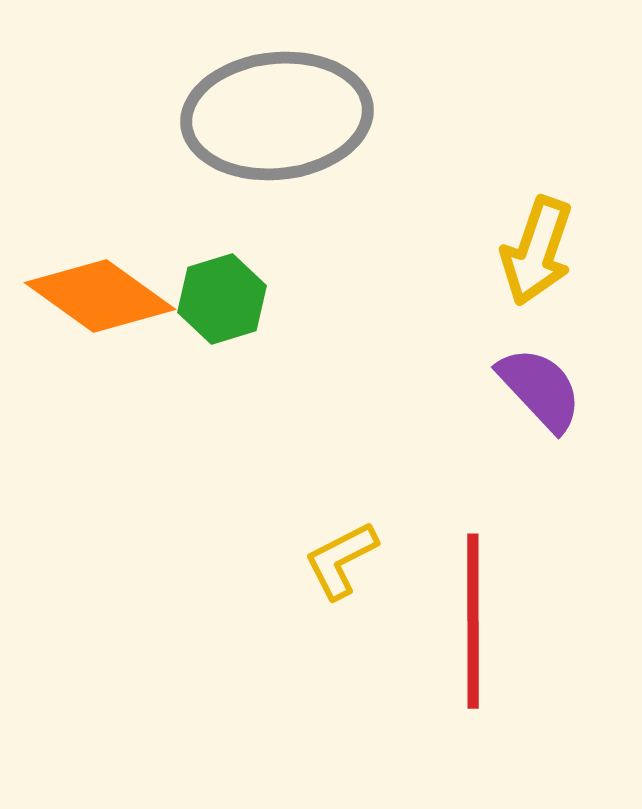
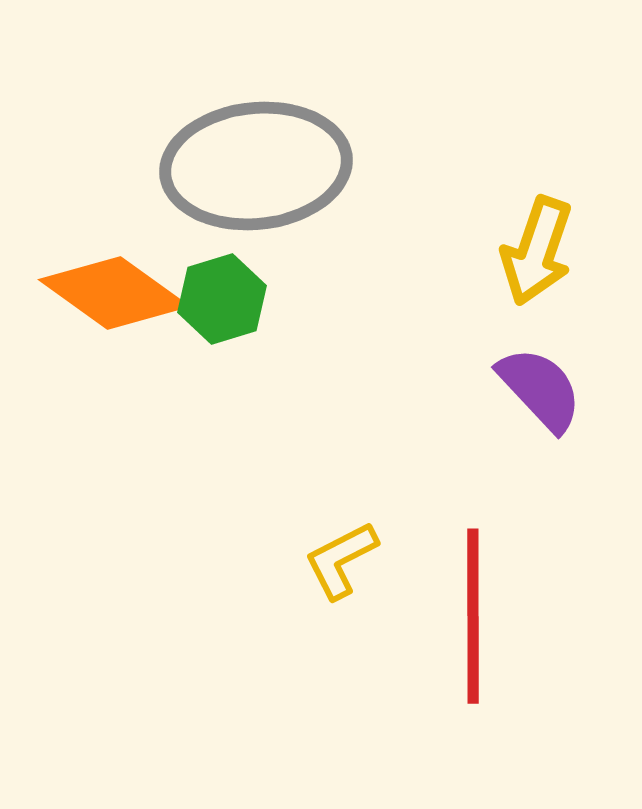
gray ellipse: moved 21 px left, 50 px down
orange diamond: moved 14 px right, 3 px up
red line: moved 5 px up
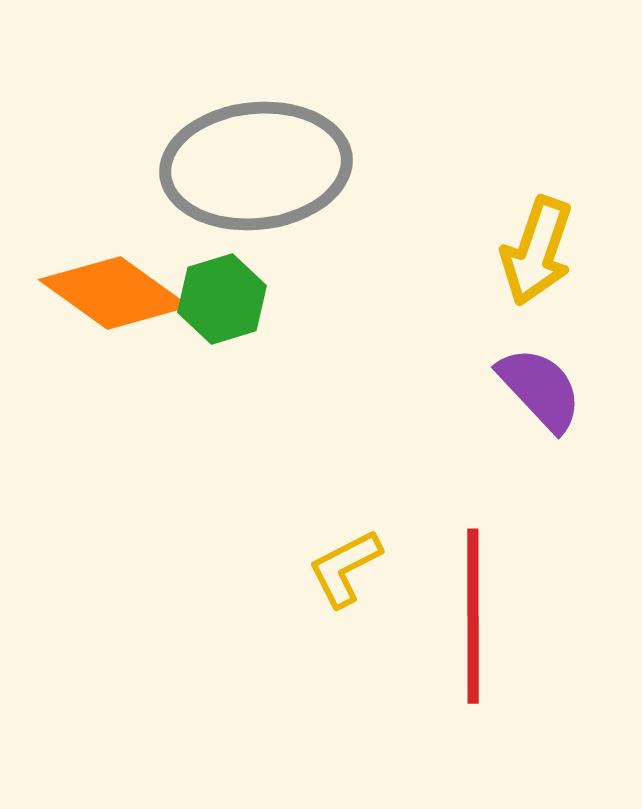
yellow L-shape: moved 4 px right, 8 px down
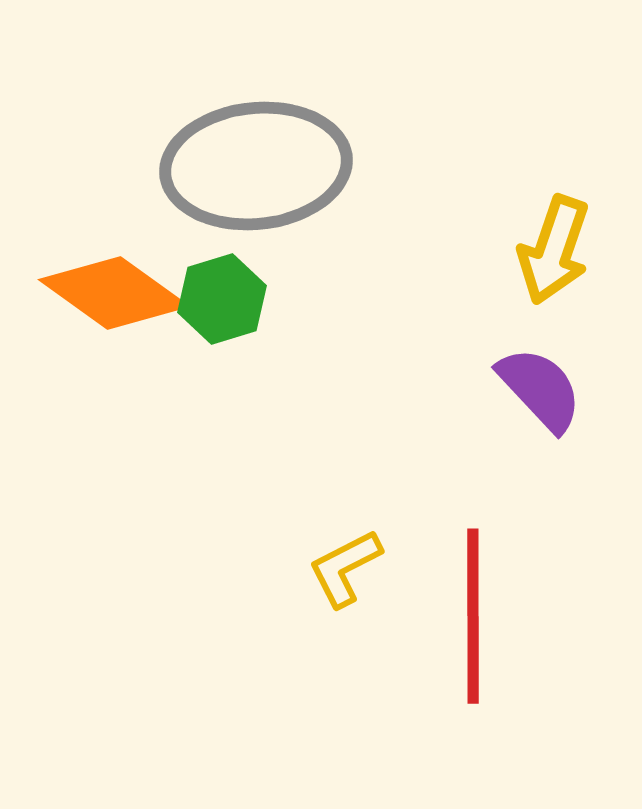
yellow arrow: moved 17 px right, 1 px up
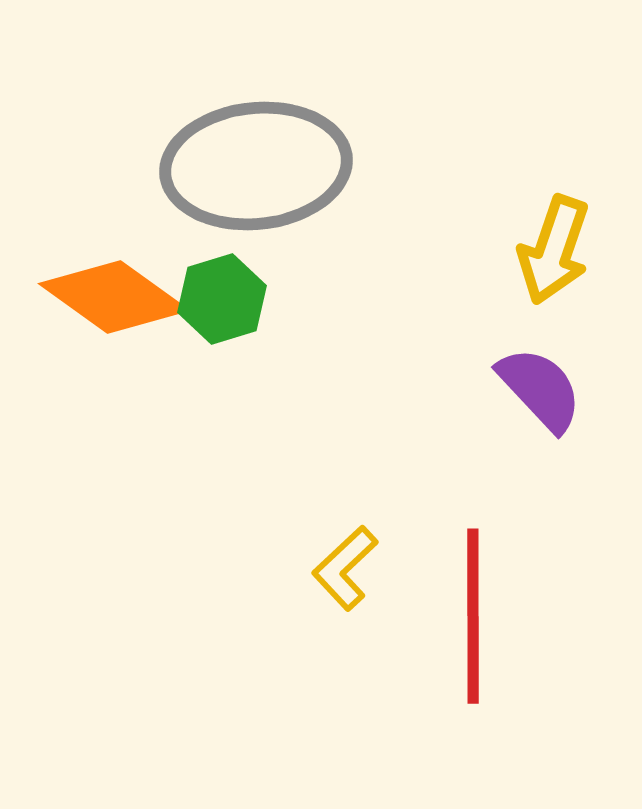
orange diamond: moved 4 px down
yellow L-shape: rotated 16 degrees counterclockwise
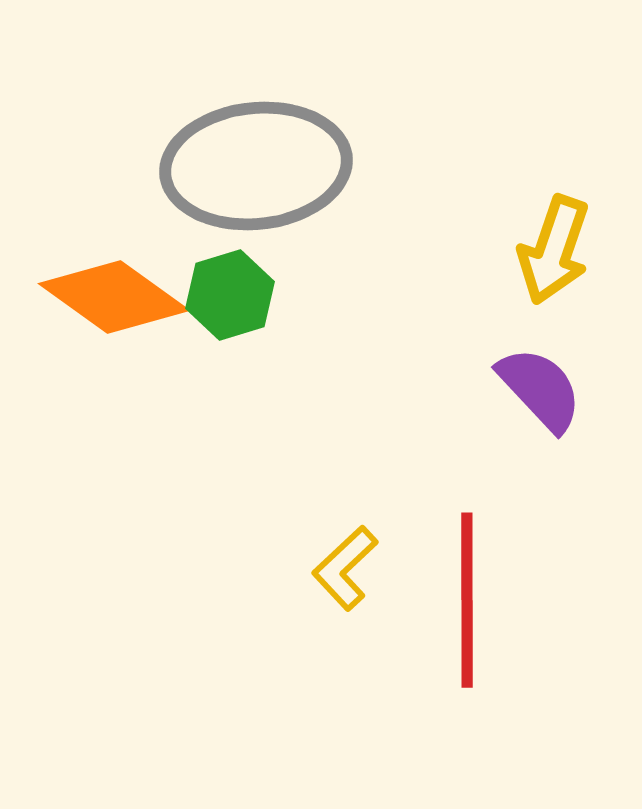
green hexagon: moved 8 px right, 4 px up
red line: moved 6 px left, 16 px up
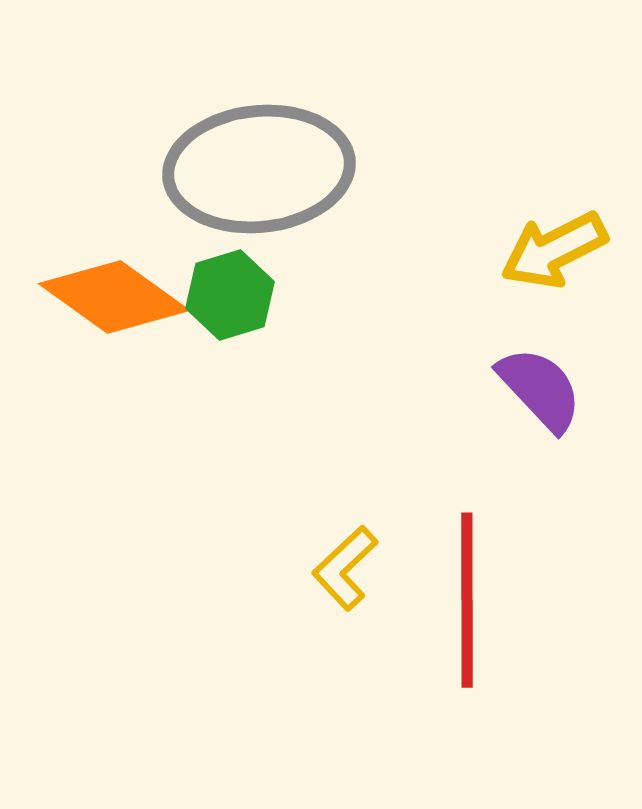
gray ellipse: moved 3 px right, 3 px down
yellow arrow: rotated 44 degrees clockwise
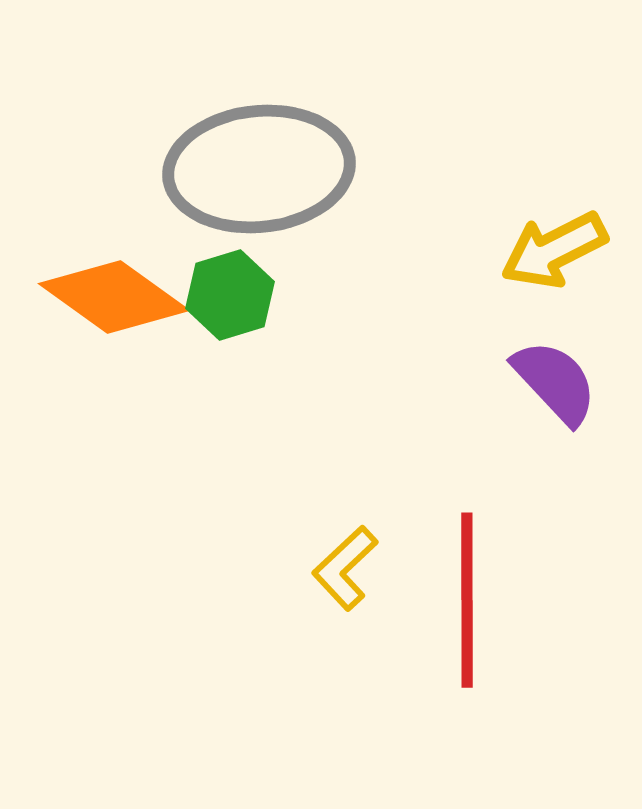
purple semicircle: moved 15 px right, 7 px up
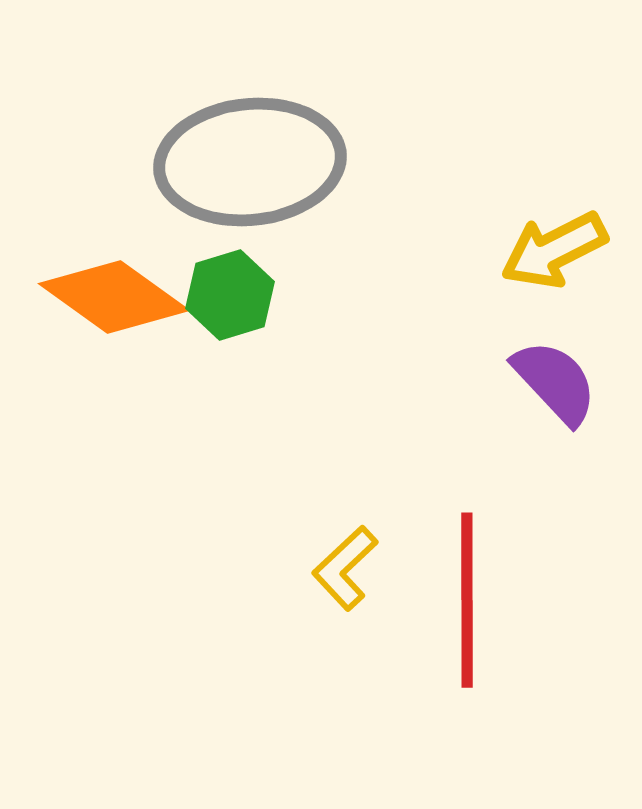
gray ellipse: moved 9 px left, 7 px up
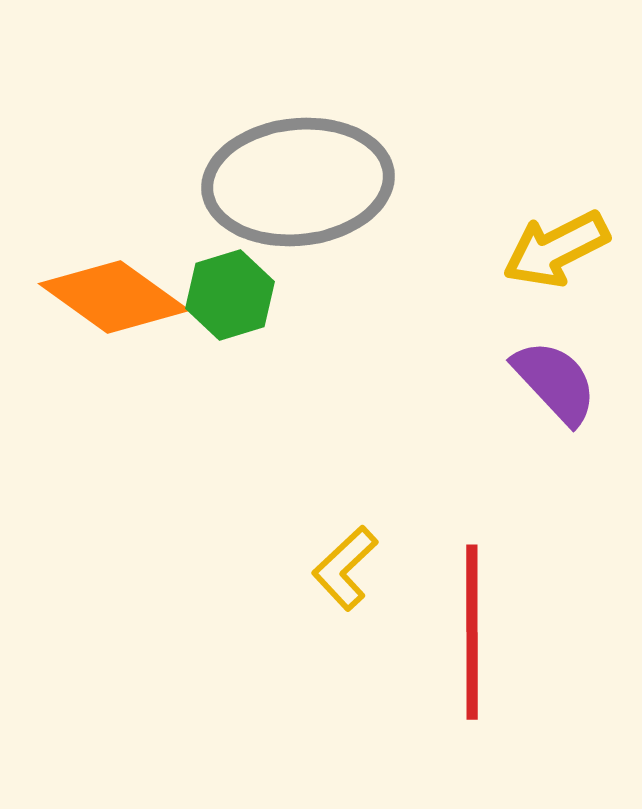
gray ellipse: moved 48 px right, 20 px down
yellow arrow: moved 2 px right, 1 px up
red line: moved 5 px right, 32 px down
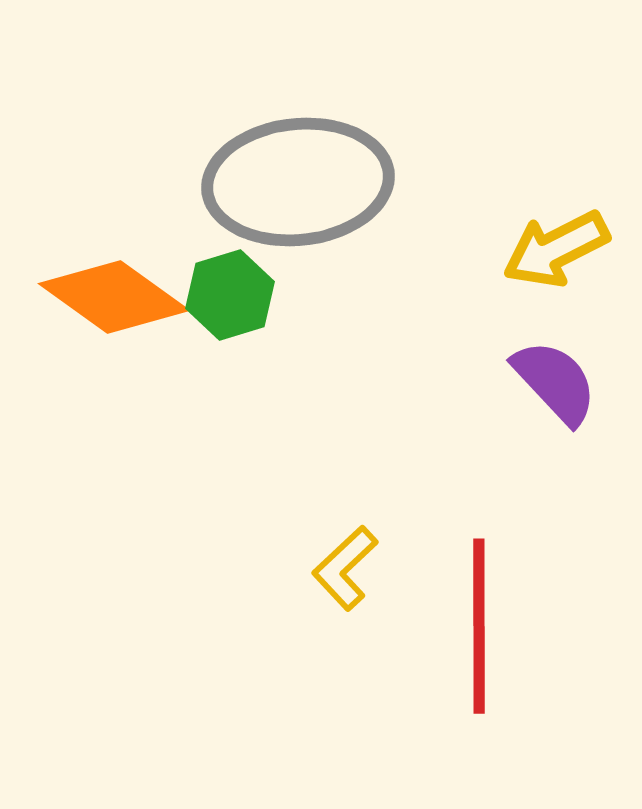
red line: moved 7 px right, 6 px up
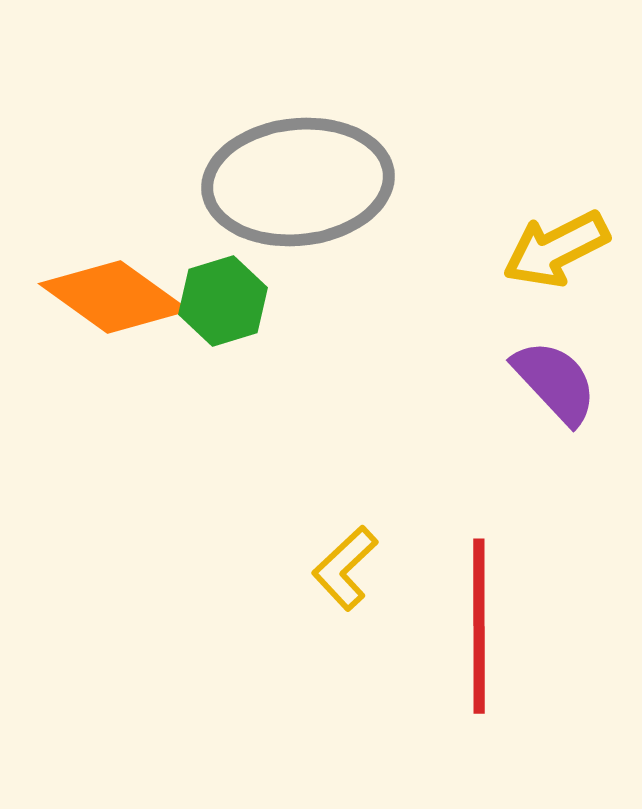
green hexagon: moved 7 px left, 6 px down
